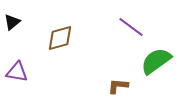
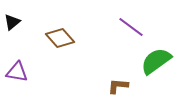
brown diamond: rotated 64 degrees clockwise
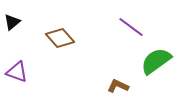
purple triangle: rotated 10 degrees clockwise
brown L-shape: rotated 20 degrees clockwise
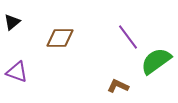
purple line: moved 3 px left, 10 px down; rotated 16 degrees clockwise
brown diamond: rotated 48 degrees counterclockwise
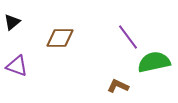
green semicircle: moved 2 px left, 1 px down; rotated 24 degrees clockwise
purple triangle: moved 6 px up
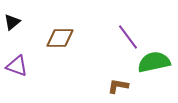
brown L-shape: rotated 15 degrees counterclockwise
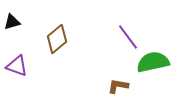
black triangle: rotated 24 degrees clockwise
brown diamond: moved 3 px left, 1 px down; rotated 40 degrees counterclockwise
green semicircle: moved 1 px left
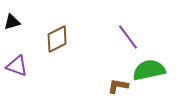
brown diamond: rotated 12 degrees clockwise
green semicircle: moved 4 px left, 8 px down
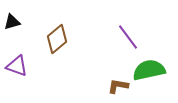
brown diamond: rotated 12 degrees counterclockwise
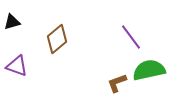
purple line: moved 3 px right
brown L-shape: moved 1 px left, 3 px up; rotated 30 degrees counterclockwise
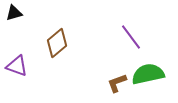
black triangle: moved 2 px right, 9 px up
brown diamond: moved 4 px down
green semicircle: moved 1 px left, 4 px down
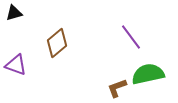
purple triangle: moved 1 px left, 1 px up
brown L-shape: moved 5 px down
